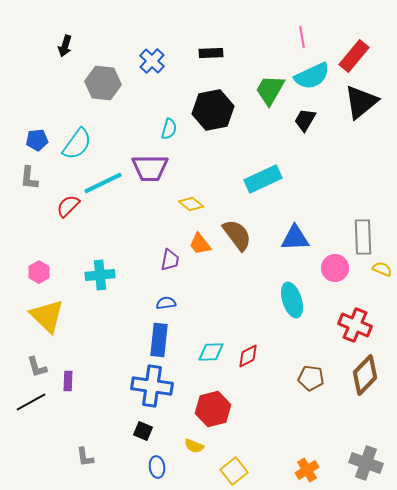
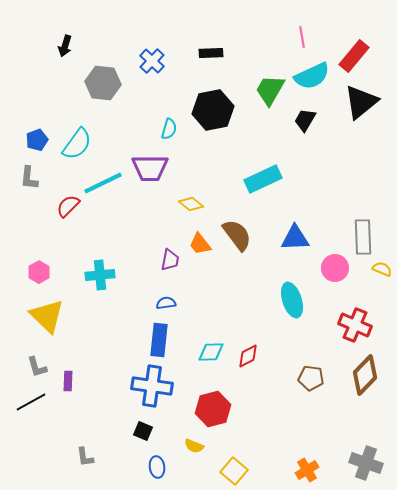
blue pentagon at (37, 140): rotated 15 degrees counterclockwise
yellow square at (234, 471): rotated 12 degrees counterclockwise
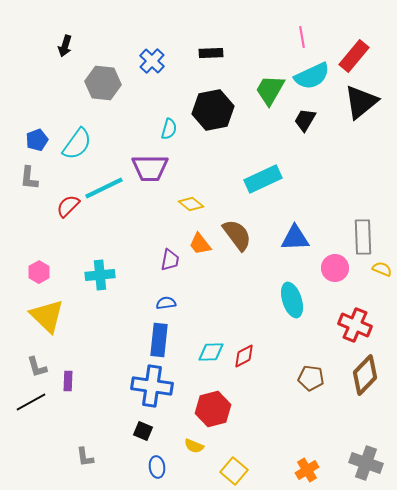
cyan line at (103, 183): moved 1 px right, 5 px down
red diamond at (248, 356): moved 4 px left
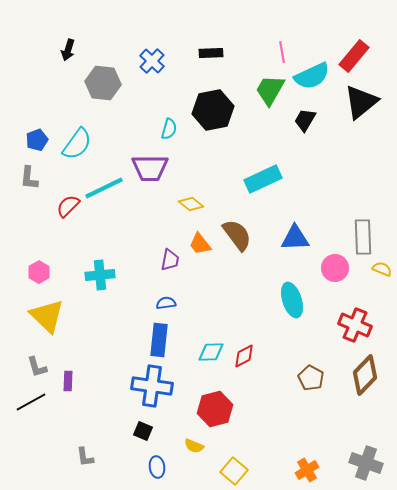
pink line at (302, 37): moved 20 px left, 15 px down
black arrow at (65, 46): moved 3 px right, 4 px down
brown pentagon at (311, 378): rotated 20 degrees clockwise
red hexagon at (213, 409): moved 2 px right
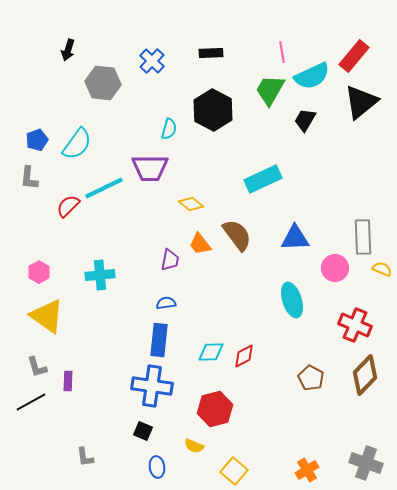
black hexagon at (213, 110): rotated 21 degrees counterclockwise
yellow triangle at (47, 316): rotated 9 degrees counterclockwise
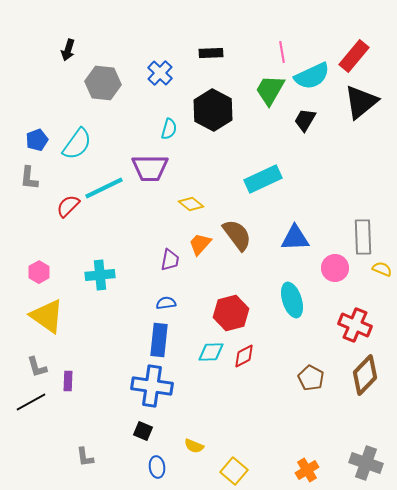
blue cross at (152, 61): moved 8 px right, 12 px down
orange trapezoid at (200, 244): rotated 80 degrees clockwise
red hexagon at (215, 409): moved 16 px right, 96 px up
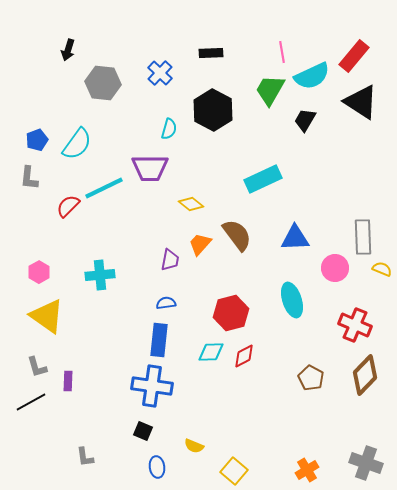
black triangle at (361, 102): rotated 48 degrees counterclockwise
